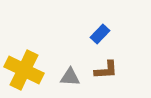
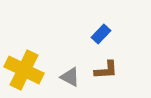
blue rectangle: moved 1 px right
gray triangle: rotated 25 degrees clockwise
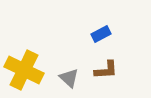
blue rectangle: rotated 18 degrees clockwise
gray triangle: moved 1 px left, 1 px down; rotated 15 degrees clockwise
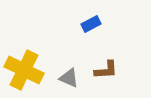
blue rectangle: moved 10 px left, 10 px up
gray triangle: rotated 20 degrees counterclockwise
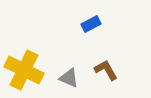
brown L-shape: rotated 115 degrees counterclockwise
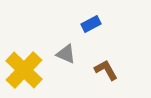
yellow cross: rotated 18 degrees clockwise
gray triangle: moved 3 px left, 24 px up
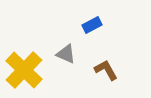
blue rectangle: moved 1 px right, 1 px down
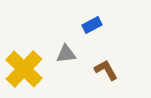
gray triangle: rotated 30 degrees counterclockwise
yellow cross: moved 1 px up
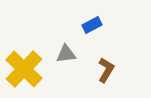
brown L-shape: rotated 60 degrees clockwise
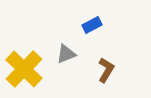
gray triangle: rotated 15 degrees counterclockwise
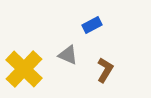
gray triangle: moved 2 px right, 1 px down; rotated 45 degrees clockwise
brown L-shape: moved 1 px left
